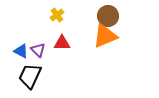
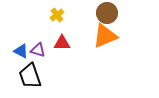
brown circle: moved 1 px left, 3 px up
purple triangle: rotated 28 degrees counterclockwise
black trapezoid: rotated 44 degrees counterclockwise
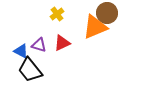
yellow cross: moved 1 px up
orange triangle: moved 10 px left, 9 px up
red triangle: rotated 24 degrees counterclockwise
purple triangle: moved 1 px right, 5 px up
black trapezoid: moved 6 px up; rotated 20 degrees counterclockwise
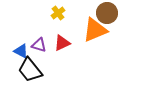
yellow cross: moved 1 px right, 1 px up
orange triangle: moved 3 px down
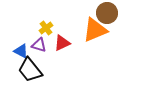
yellow cross: moved 12 px left, 15 px down
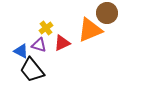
orange triangle: moved 5 px left
black trapezoid: moved 2 px right
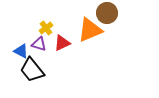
purple triangle: moved 1 px up
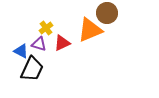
black trapezoid: moved 1 px up; rotated 116 degrees counterclockwise
